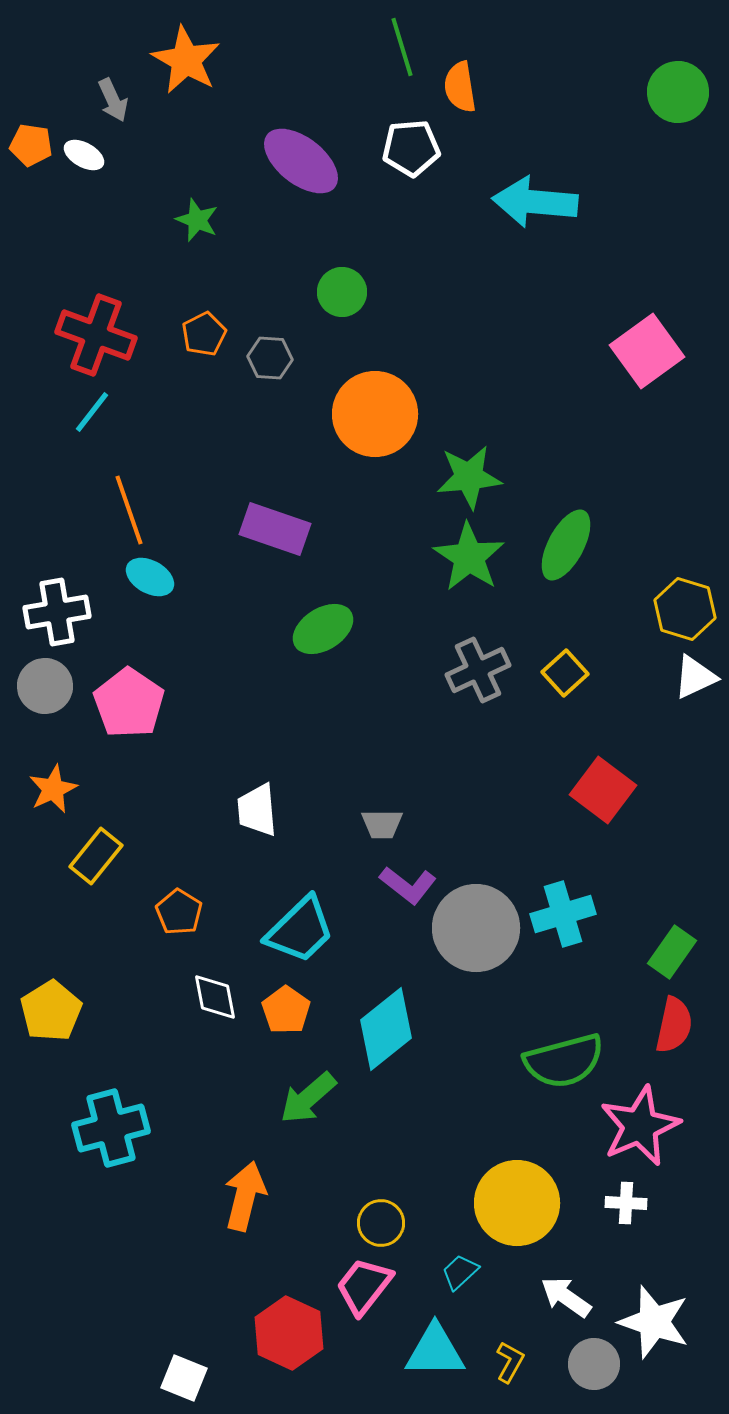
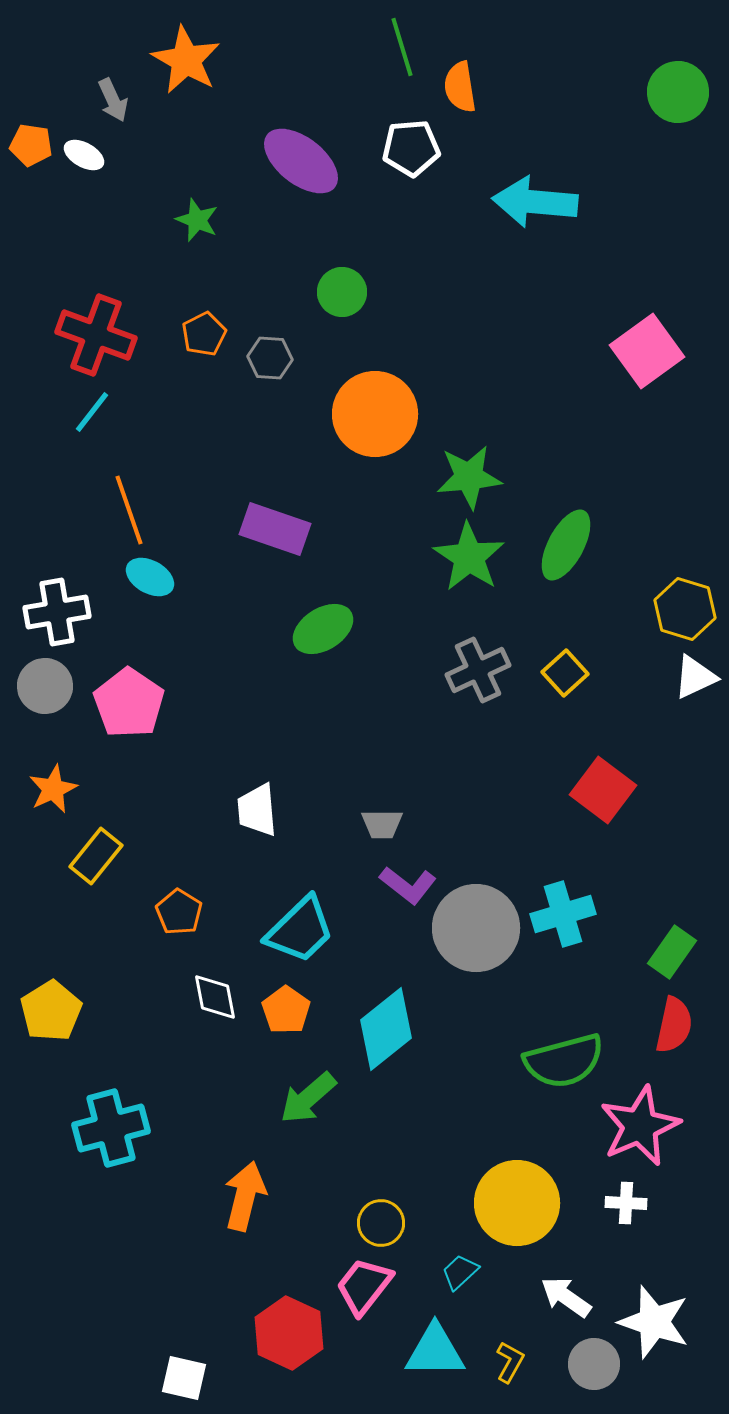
white square at (184, 1378): rotated 9 degrees counterclockwise
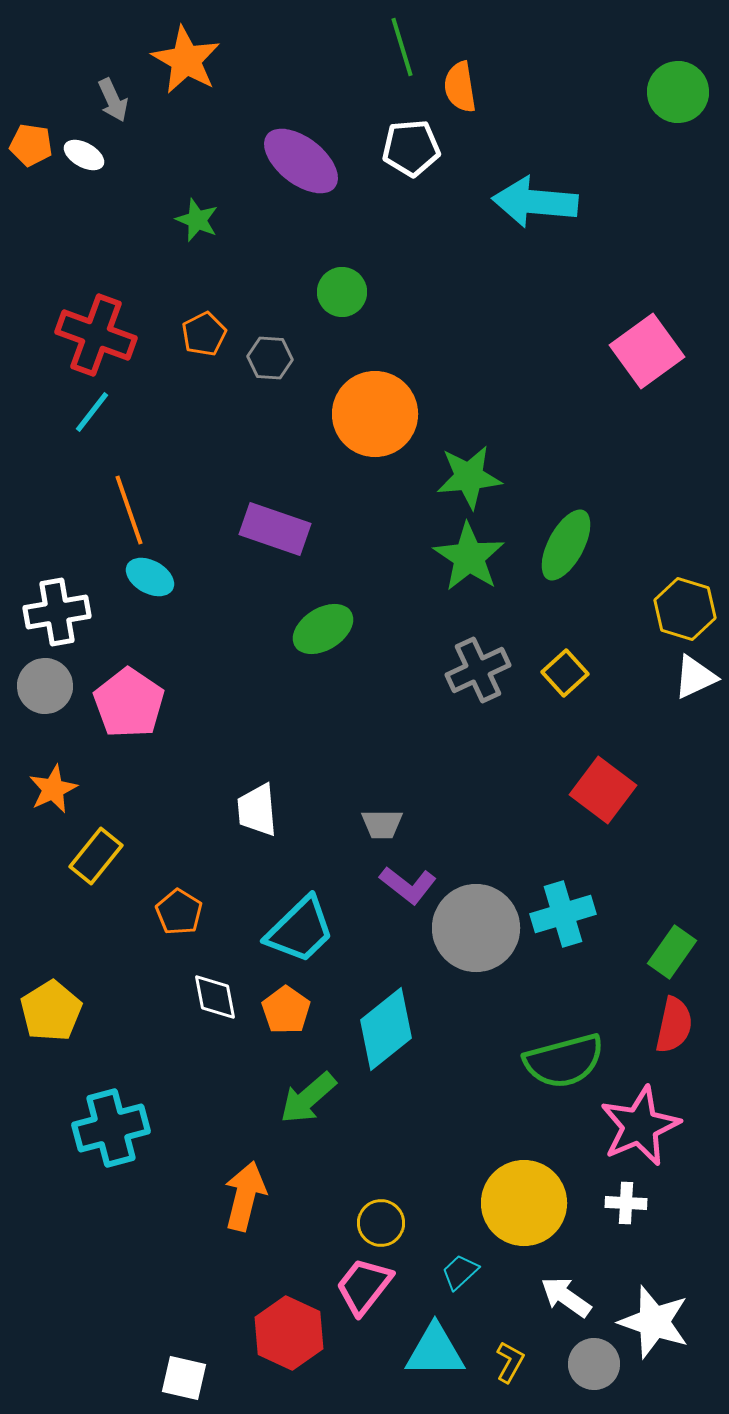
yellow circle at (517, 1203): moved 7 px right
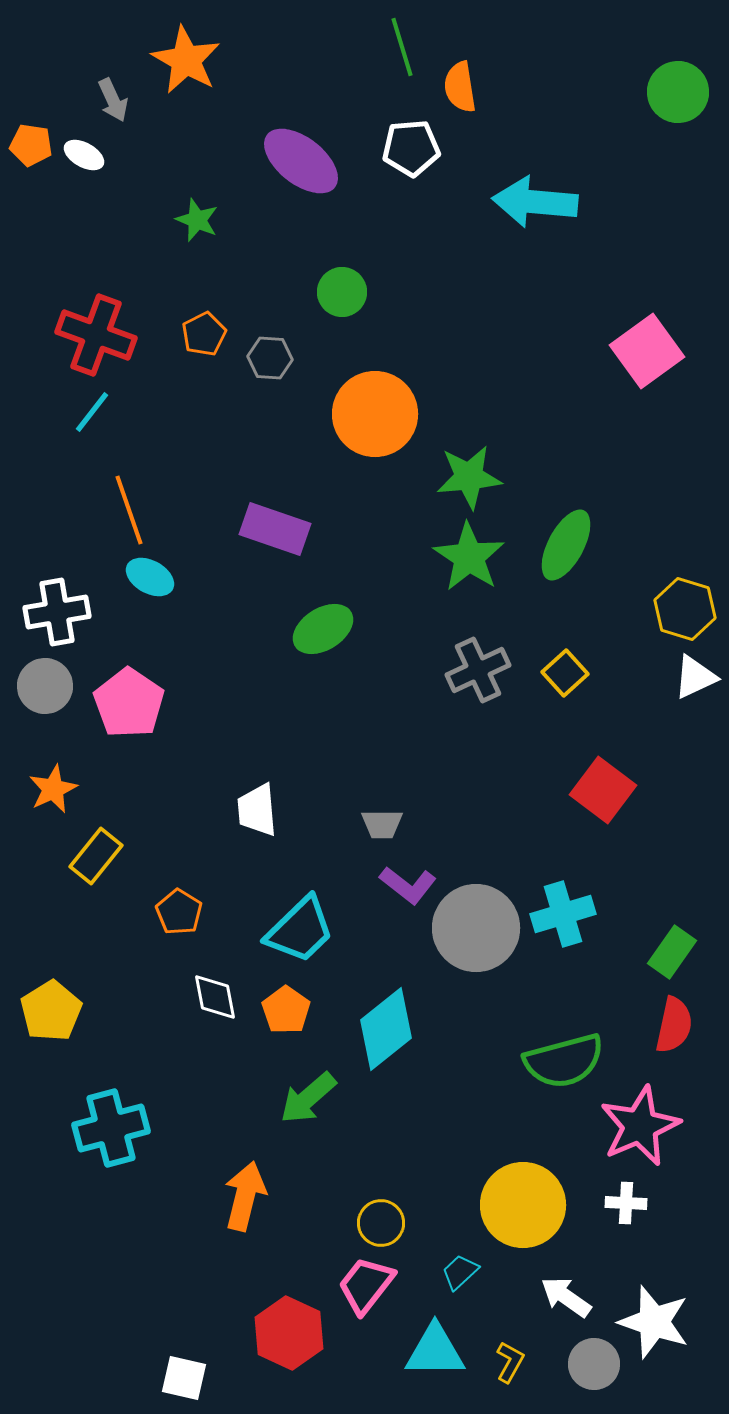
yellow circle at (524, 1203): moved 1 px left, 2 px down
pink trapezoid at (364, 1286): moved 2 px right, 1 px up
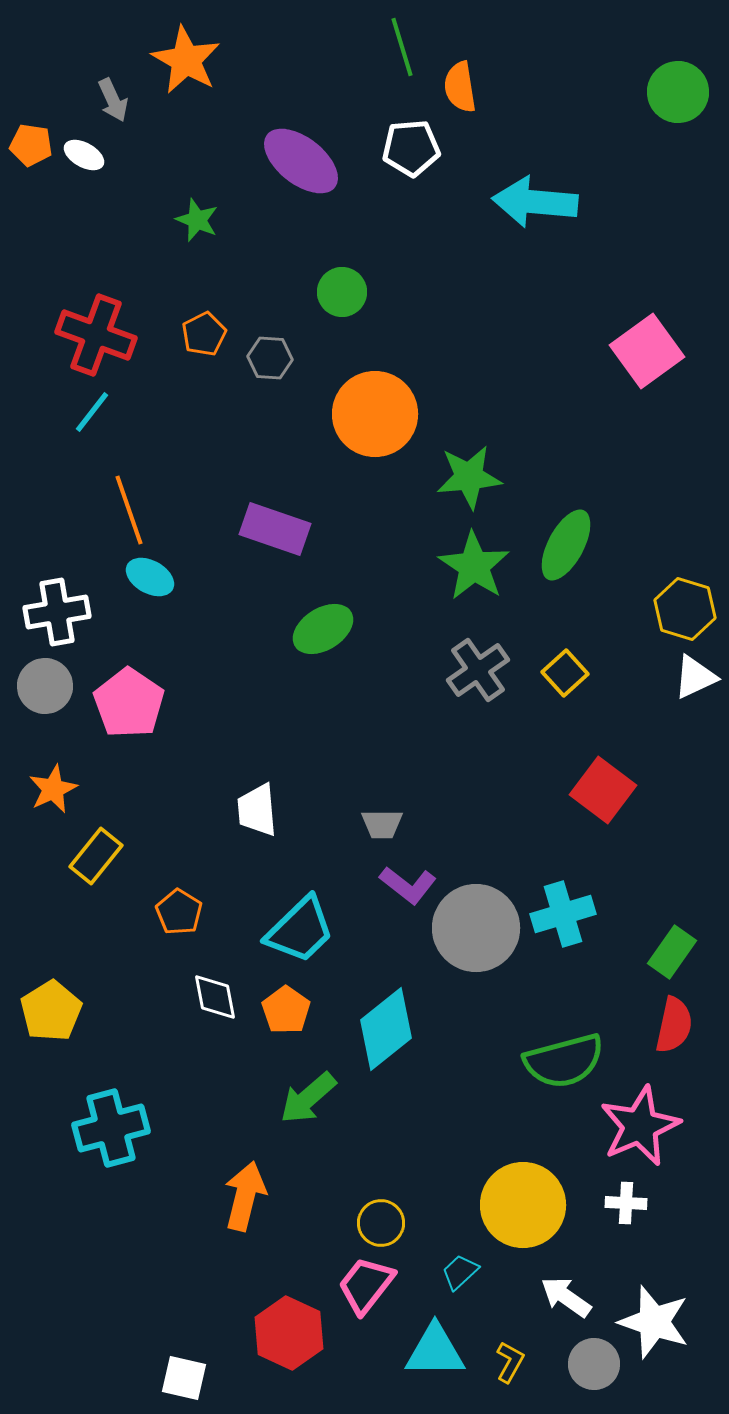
green star at (469, 557): moved 5 px right, 9 px down
gray cross at (478, 670): rotated 10 degrees counterclockwise
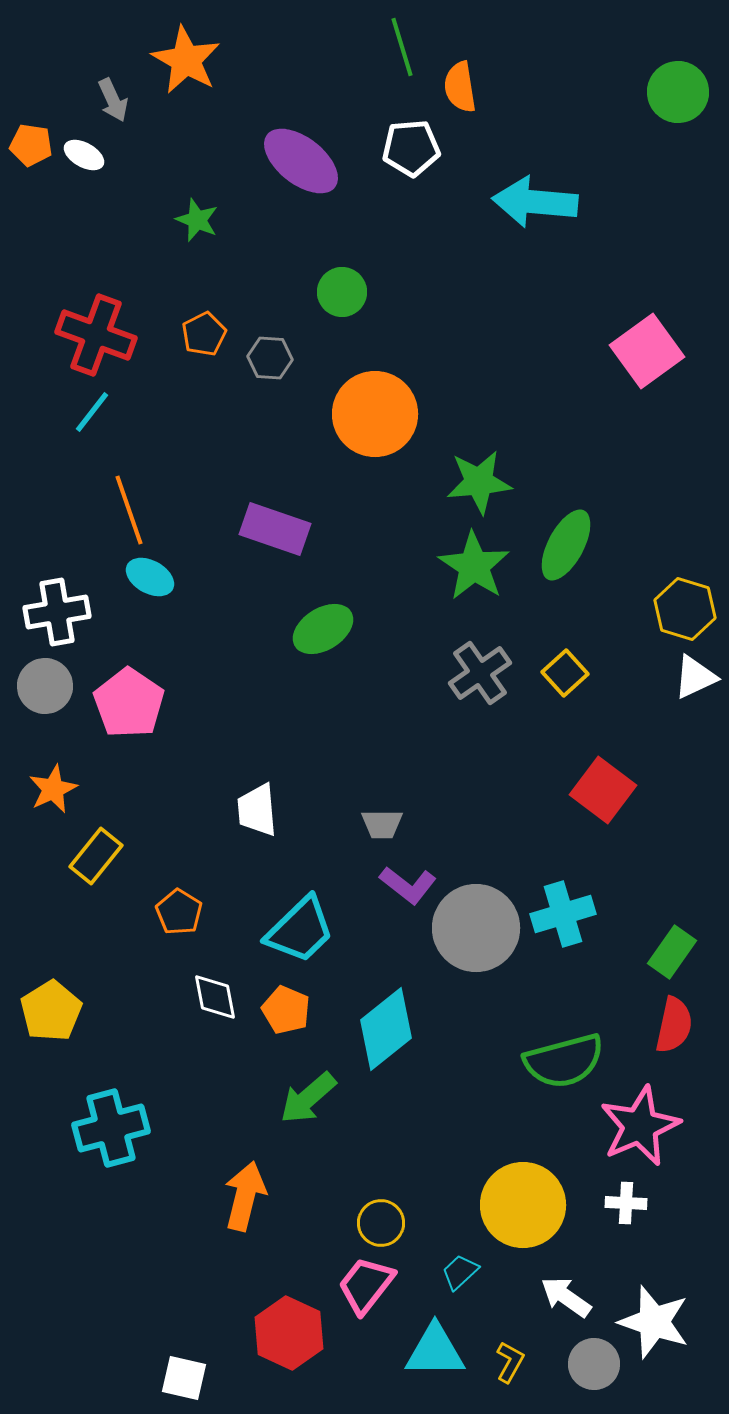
green star at (469, 477): moved 10 px right, 5 px down
gray cross at (478, 670): moved 2 px right, 3 px down
orange pentagon at (286, 1010): rotated 12 degrees counterclockwise
